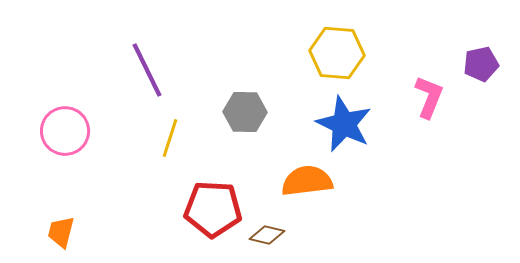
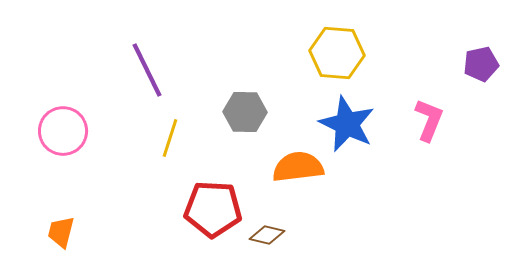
pink L-shape: moved 23 px down
blue star: moved 3 px right
pink circle: moved 2 px left
orange semicircle: moved 9 px left, 14 px up
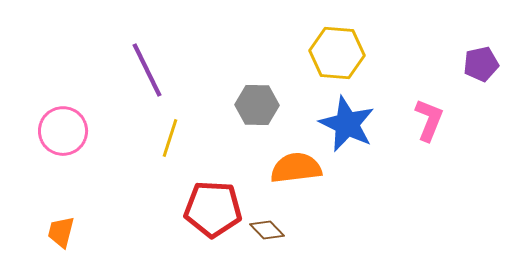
gray hexagon: moved 12 px right, 7 px up
orange semicircle: moved 2 px left, 1 px down
brown diamond: moved 5 px up; rotated 32 degrees clockwise
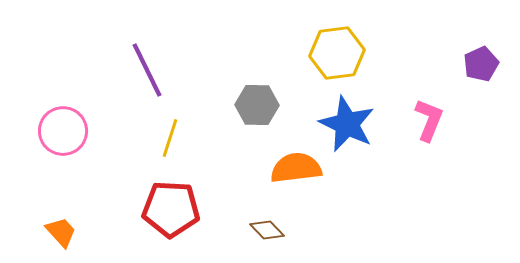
yellow hexagon: rotated 12 degrees counterclockwise
purple pentagon: rotated 12 degrees counterclockwise
red pentagon: moved 42 px left
orange trapezoid: rotated 124 degrees clockwise
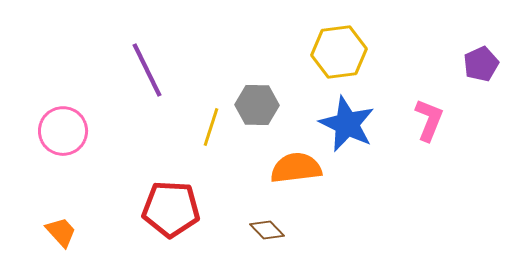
yellow hexagon: moved 2 px right, 1 px up
yellow line: moved 41 px right, 11 px up
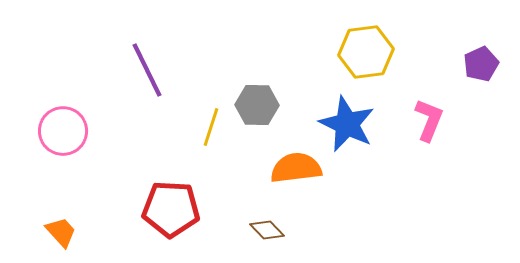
yellow hexagon: moved 27 px right
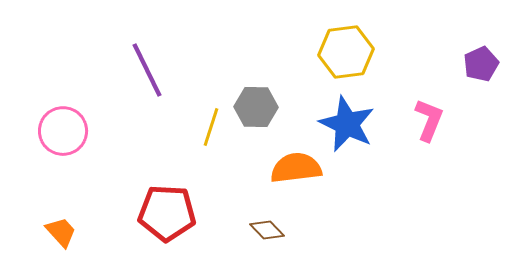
yellow hexagon: moved 20 px left
gray hexagon: moved 1 px left, 2 px down
red pentagon: moved 4 px left, 4 px down
